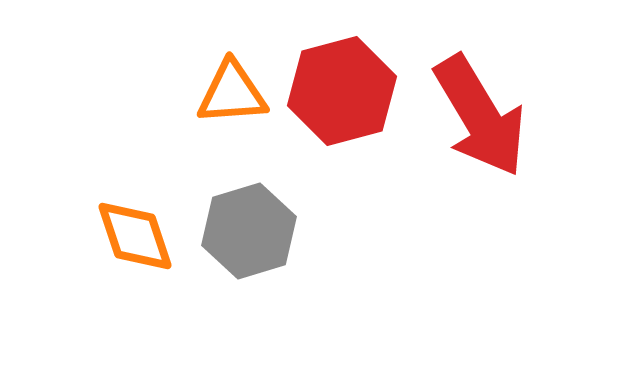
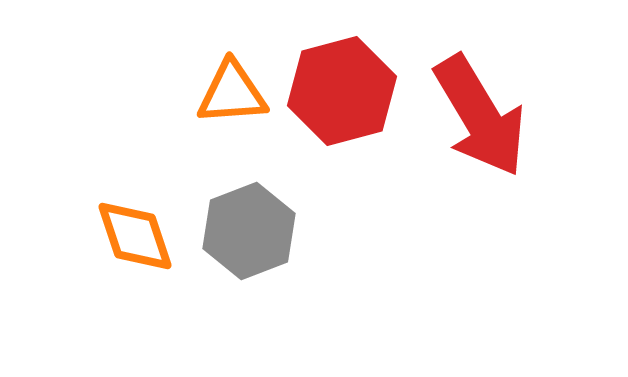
gray hexagon: rotated 4 degrees counterclockwise
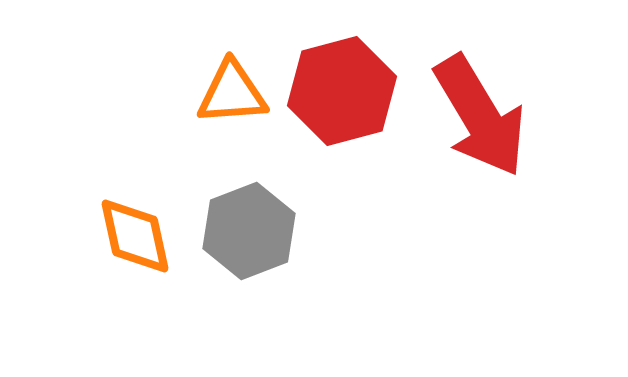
orange diamond: rotated 6 degrees clockwise
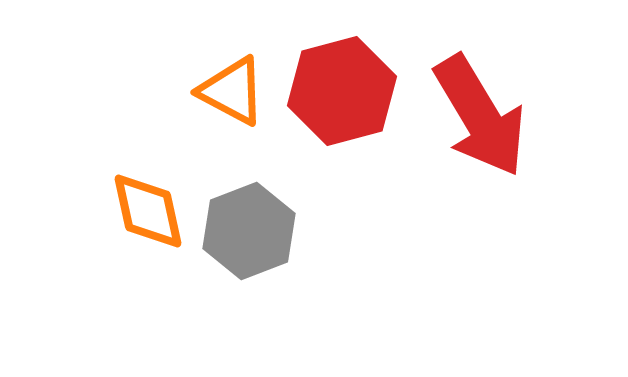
orange triangle: moved 2 px up; rotated 32 degrees clockwise
orange diamond: moved 13 px right, 25 px up
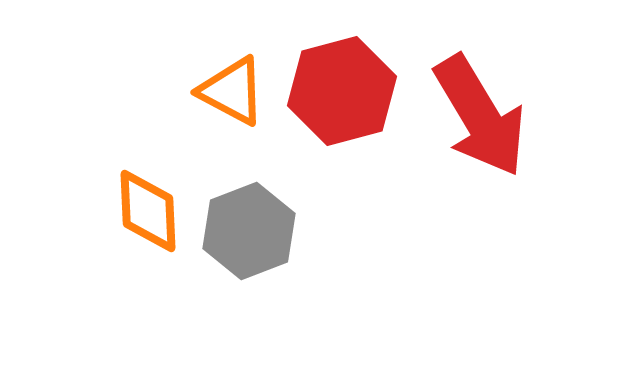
orange diamond: rotated 10 degrees clockwise
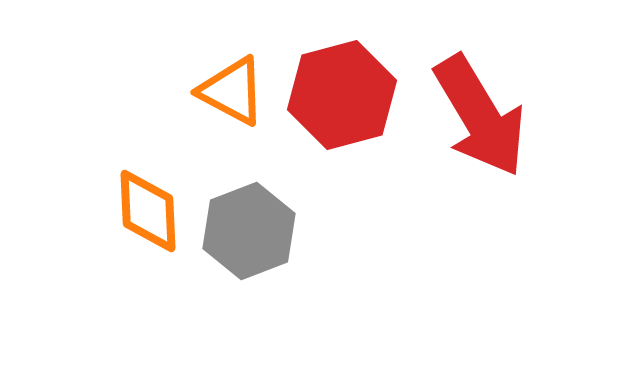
red hexagon: moved 4 px down
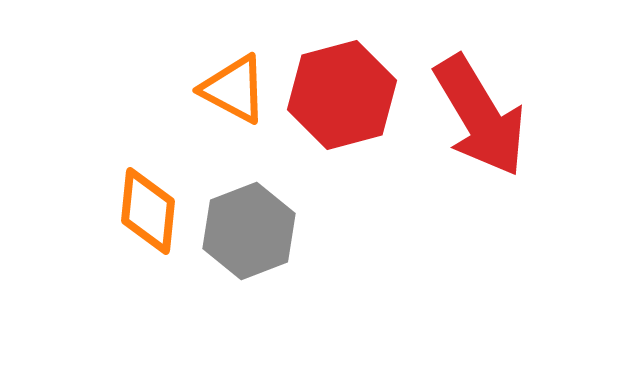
orange triangle: moved 2 px right, 2 px up
orange diamond: rotated 8 degrees clockwise
